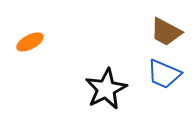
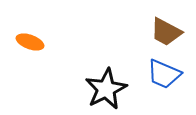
orange ellipse: rotated 48 degrees clockwise
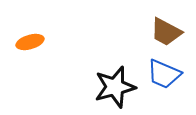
orange ellipse: rotated 36 degrees counterclockwise
black star: moved 9 px right, 2 px up; rotated 12 degrees clockwise
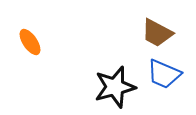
brown trapezoid: moved 9 px left, 1 px down
orange ellipse: rotated 72 degrees clockwise
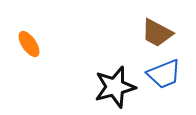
orange ellipse: moved 1 px left, 2 px down
blue trapezoid: rotated 45 degrees counterclockwise
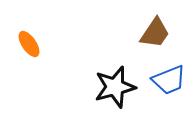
brown trapezoid: moved 2 px left; rotated 84 degrees counterclockwise
blue trapezoid: moved 5 px right, 6 px down
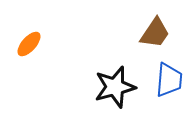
orange ellipse: rotated 76 degrees clockwise
blue trapezoid: rotated 63 degrees counterclockwise
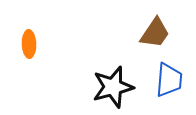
orange ellipse: rotated 44 degrees counterclockwise
black star: moved 2 px left
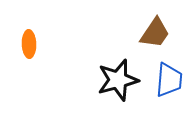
black star: moved 5 px right, 7 px up
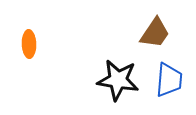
black star: rotated 24 degrees clockwise
